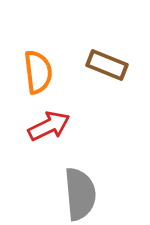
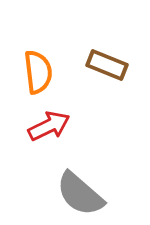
gray semicircle: rotated 136 degrees clockwise
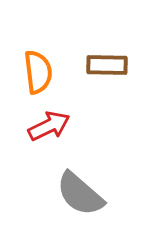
brown rectangle: rotated 21 degrees counterclockwise
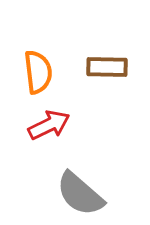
brown rectangle: moved 2 px down
red arrow: moved 1 px up
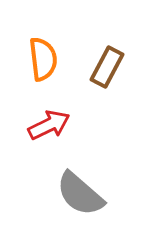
brown rectangle: rotated 63 degrees counterclockwise
orange semicircle: moved 5 px right, 13 px up
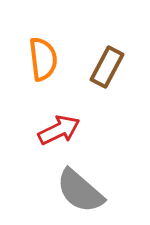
red arrow: moved 10 px right, 5 px down
gray semicircle: moved 3 px up
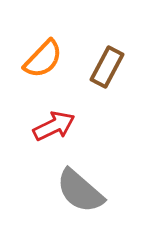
orange semicircle: rotated 51 degrees clockwise
red arrow: moved 5 px left, 4 px up
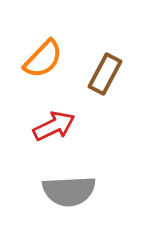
brown rectangle: moved 2 px left, 7 px down
gray semicircle: moved 11 px left; rotated 44 degrees counterclockwise
